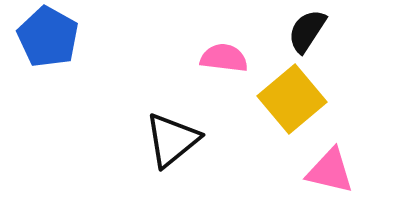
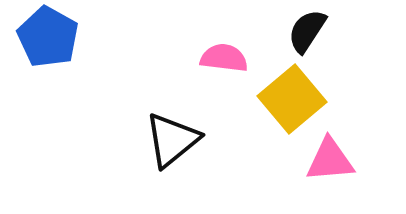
pink triangle: moved 11 px up; rotated 18 degrees counterclockwise
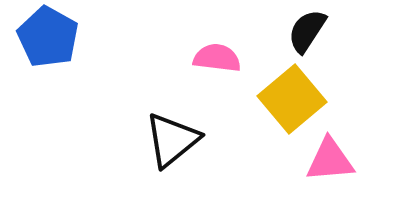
pink semicircle: moved 7 px left
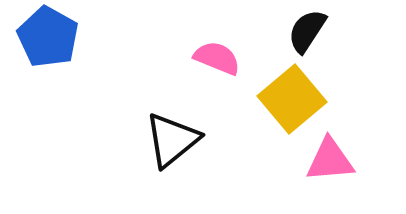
pink semicircle: rotated 15 degrees clockwise
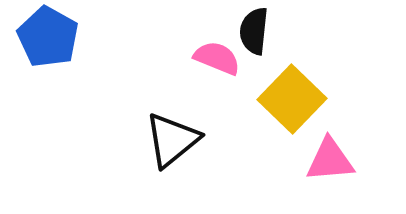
black semicircle: moved 53 px left; rotated 27 degrees counterclockwise
yellow square: rotated 6 degrees counterclockwise
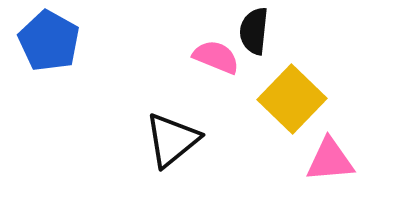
blue pentagon: moved 1 px right, 4 px down
pink semicircle: moved 1 px left, 1 px up
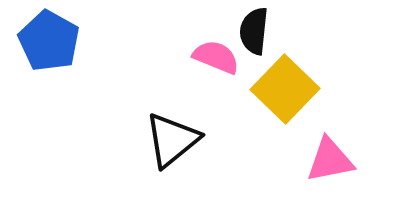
yellow square: moved 7 px left, 10 px up
pink triangle: rotated 6 degrees counterclockwise
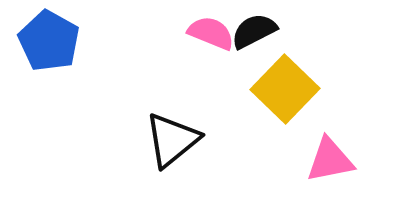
black semicircle: rotated 57 degrees clockwise
pink semicircle: moved 5 px left, 24 px up
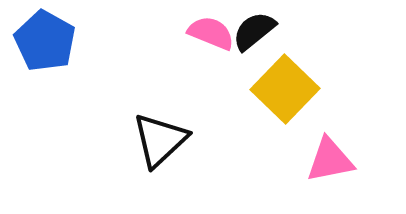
black semicircle: rotated 12 degrees counterclockwise
blue pentagon: moved 4 px left
black triangle: moved 12 px left; rotated 4 degrees counterclockwise
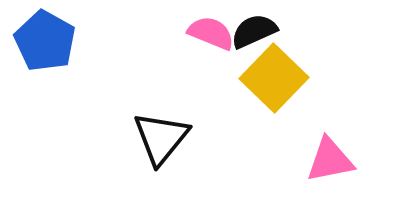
black semicircle: rotated 15 degrees clockwise
yellow square: moved 11 px left, 11 px up
black triangle: moved 1 px right, 2 px up; rotated 8 degrees counterclockwise
